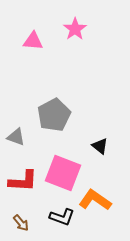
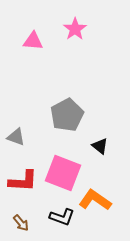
gray pentagon: moved 13 px right
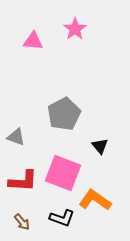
gray pentagon: moved 3 px left, 1 px up
black triangle: rotated 12 degrees clockwise
black L-shape: moved 1 px down
brown arrow: moved 1 px right, 1 px up
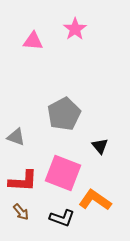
brown arrow: moved 1 px left, 10 px up
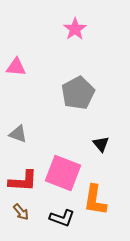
pink triangle: moved 17 px left, 26 px down
gray pentagon: moved 14 px right, 21 px up
gray triangle: moved 2 px right, 3 px up
black triangle: moved 1 px right, 2 px up
orange L-shape: rotated 116 degrees counterclockwise
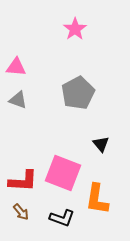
gray triangle: moved 34 px up
orange L-shape: moved 2 px right, 1 px up
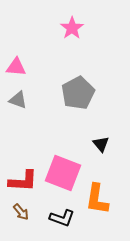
pink star: moved 3 px left, 1 px up
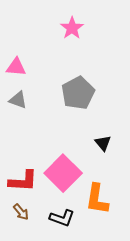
black triangle: moved 2 px right, 1 px up
pink square: rotated 24 degrees clockwise
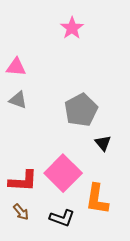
gray pentagon: moved 3 px right, 17 px down
